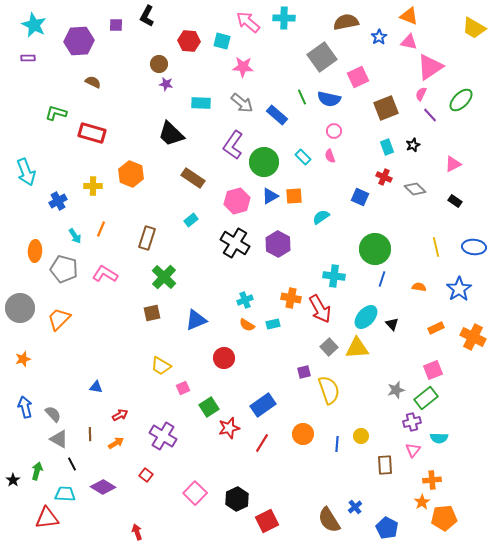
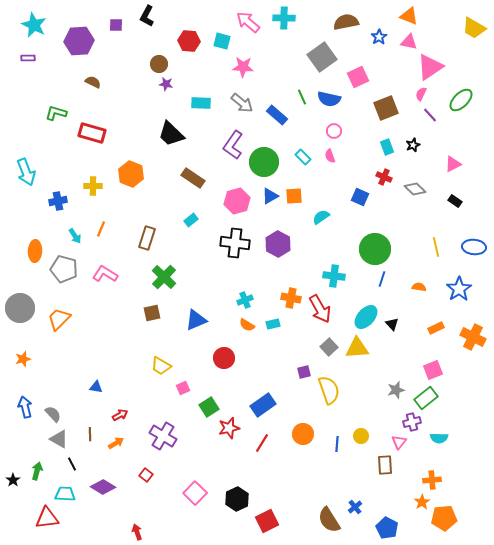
blue cross at (58, 201): rotated 18 degrees clockwise
black cross at (235, 243): rotated 24 degrees counterclockwise
pink triangle at (413, 450): moved 14 px left, 8 px up
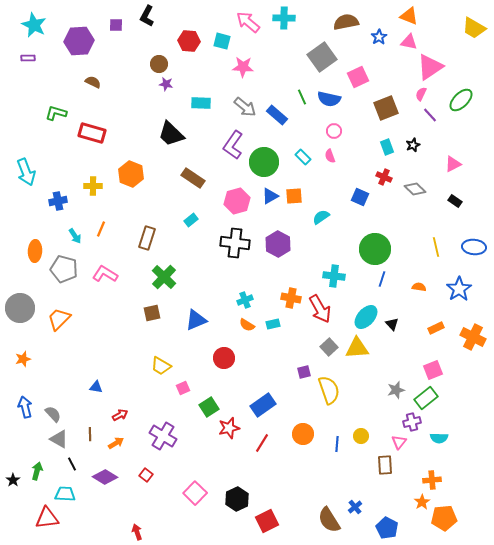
gray arrow at (242, 103): moved 3 px right, 4 px down
purple diamond at (103, 487): moved 2 px right, 10 px up
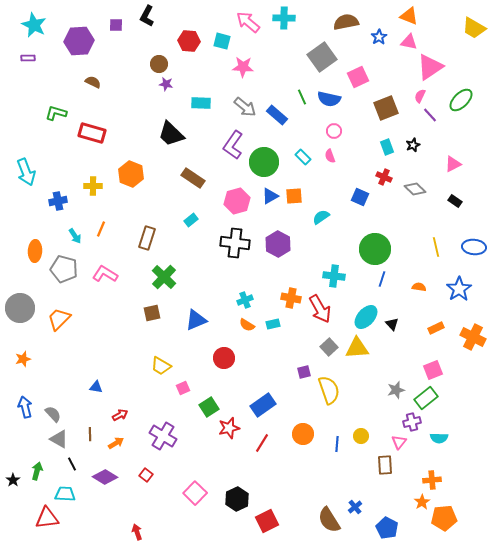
pink semicircle at (421, 94): moved 1 px left, 2 px down
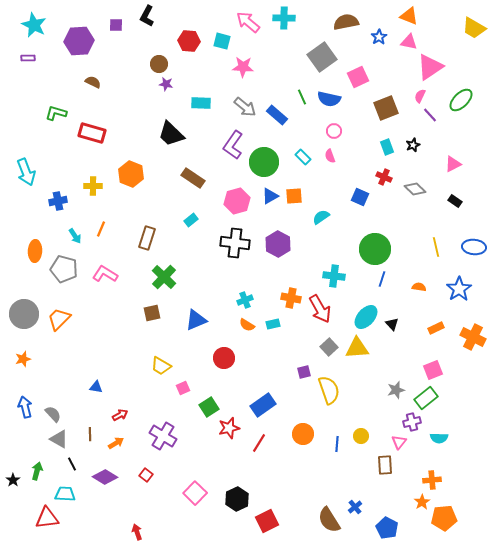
gray circle at (20, 308): moved 4 px right, 6 px down
red line at (262, 443): moved 3 px left
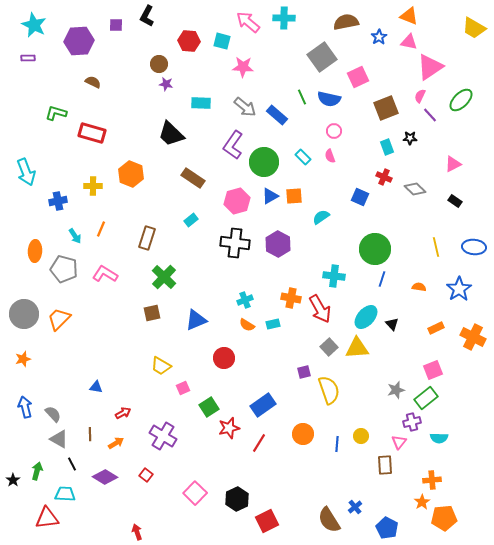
black star at (413, 145): moved 3 px left, 7 px up; rotated 24 degrees clockwise
red arrow at (120, 415): moved 3 px right, 2 px up
